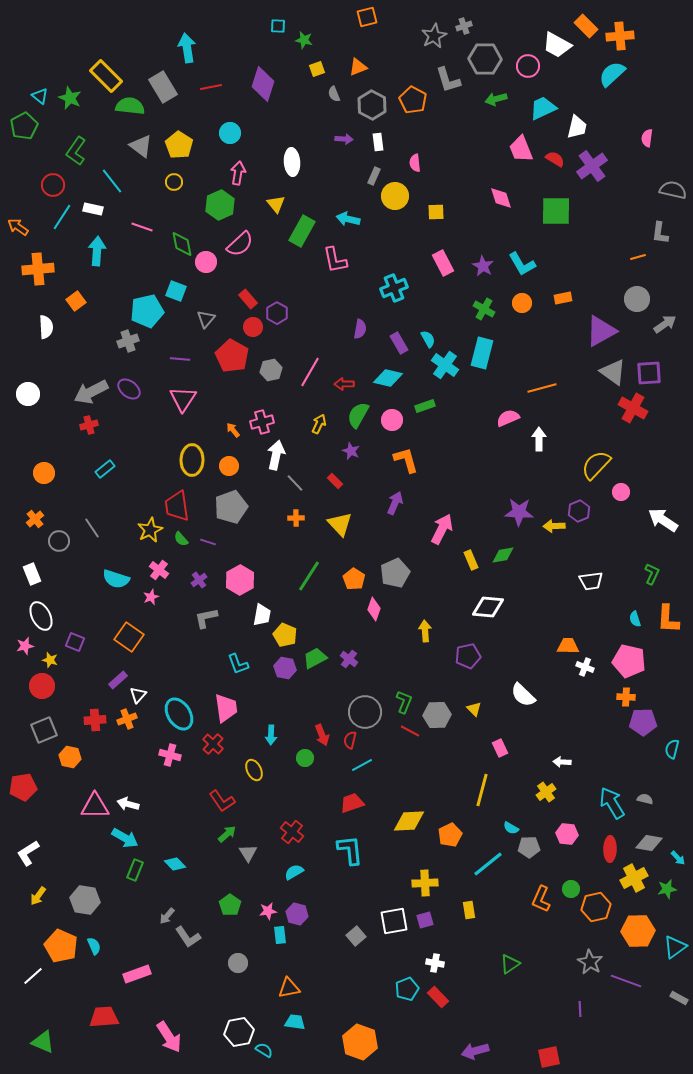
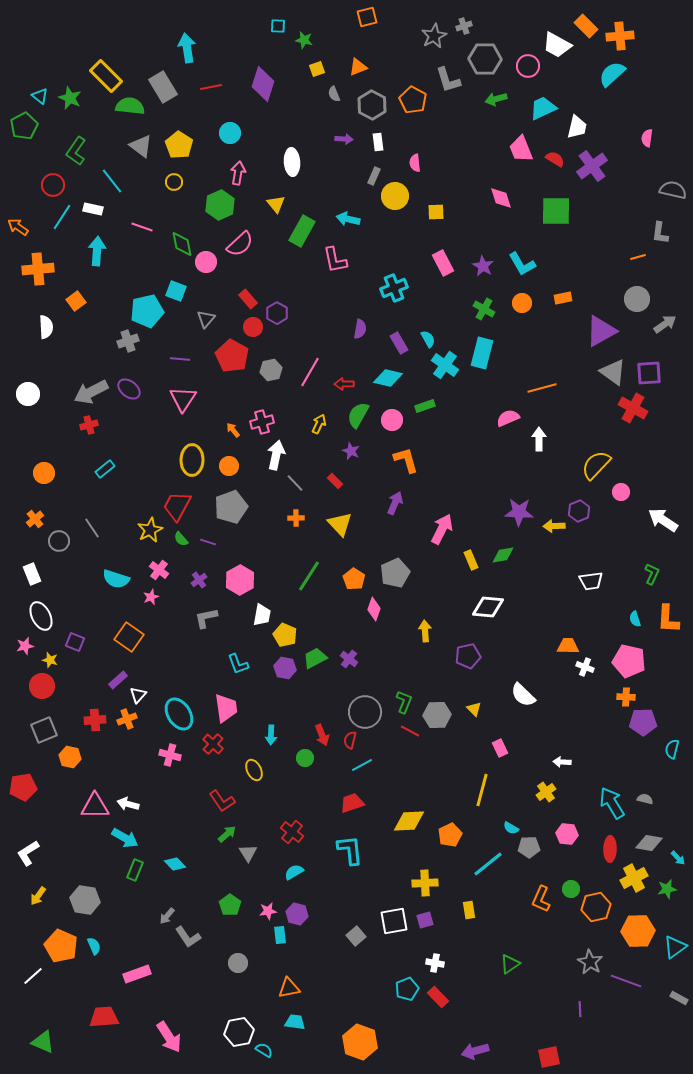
red trapezoid at (177, 506): rotated 36 degrees clockwise
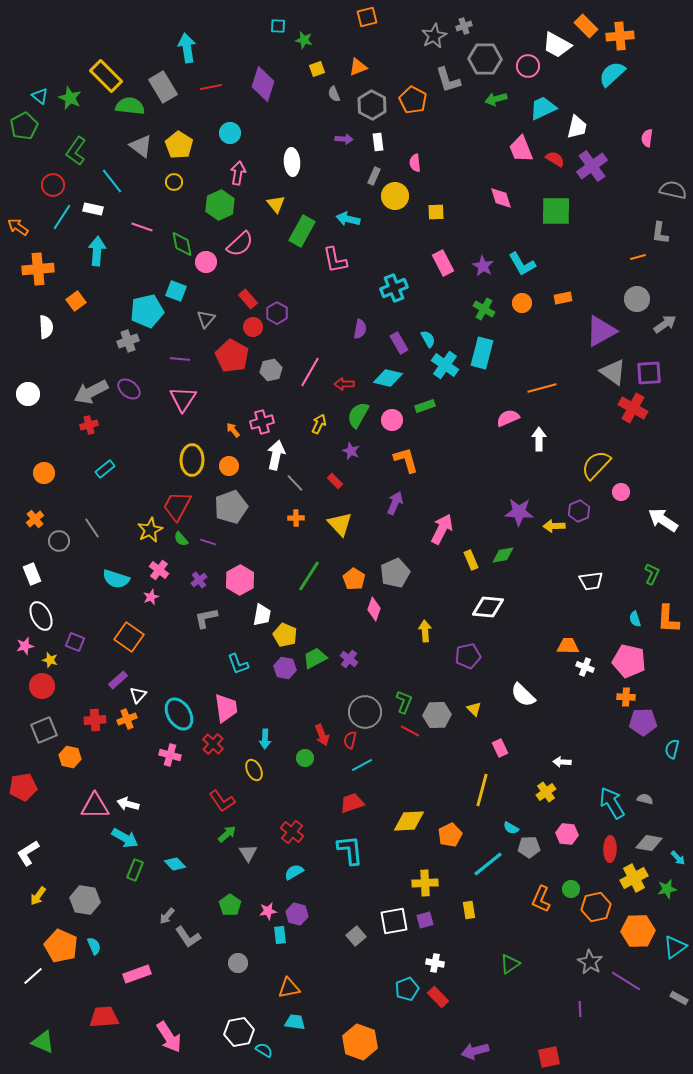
cyan arrow at (271, 735): moved 6 px left, 4 px down
purple line at (626, 981): rotated 12 degrees clockwise
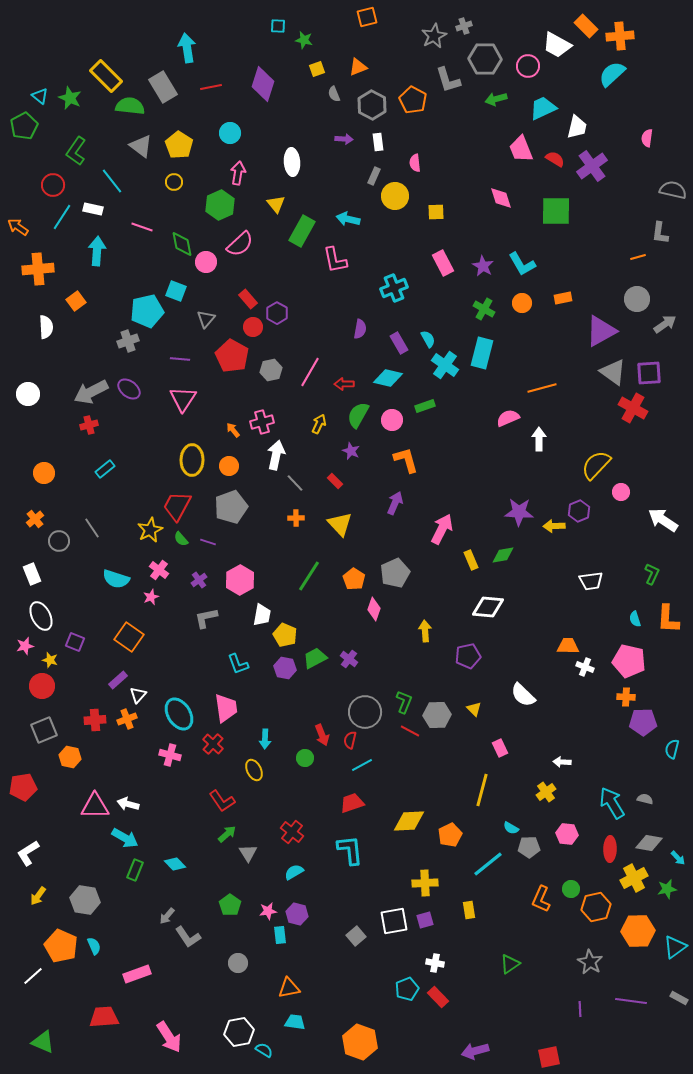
purple line at (626, 981): moved 5 px right, 20 px down; rotated 24 degrees counterclockwise
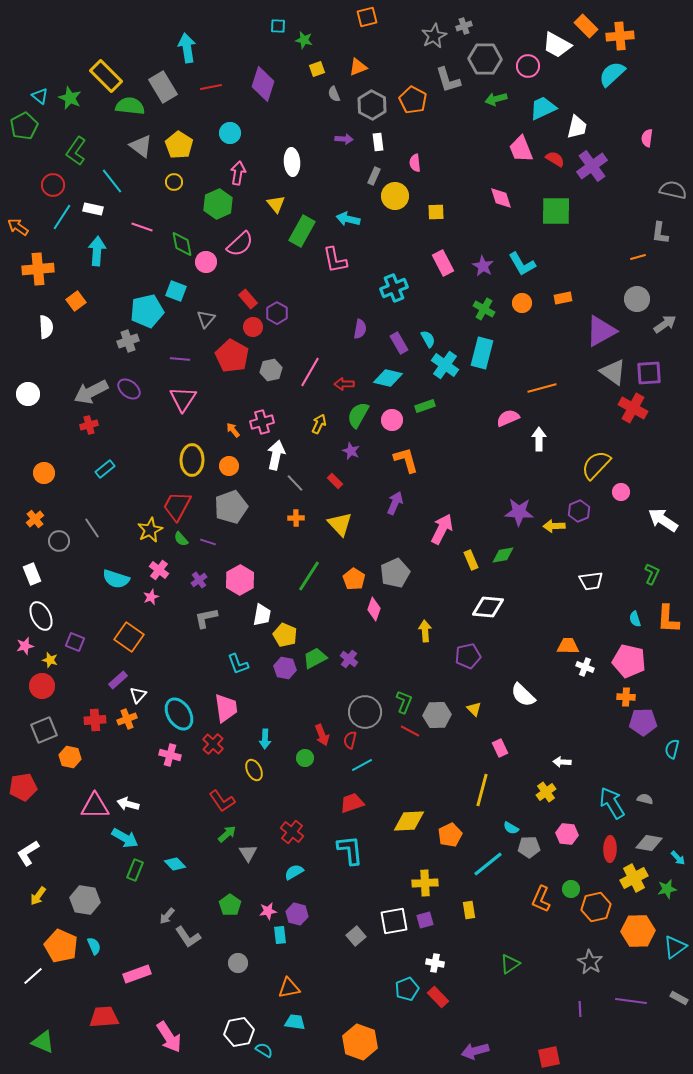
green hexagon at (220, 205): moved 2 px left, 1 px up
